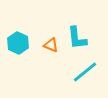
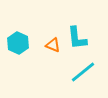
orange triangle: moved 2 px right
cyan line: moved 2 px left
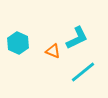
cyan L-shape: rotated 110 degrees counterclockwise
orange triangle: moved 6 px down
